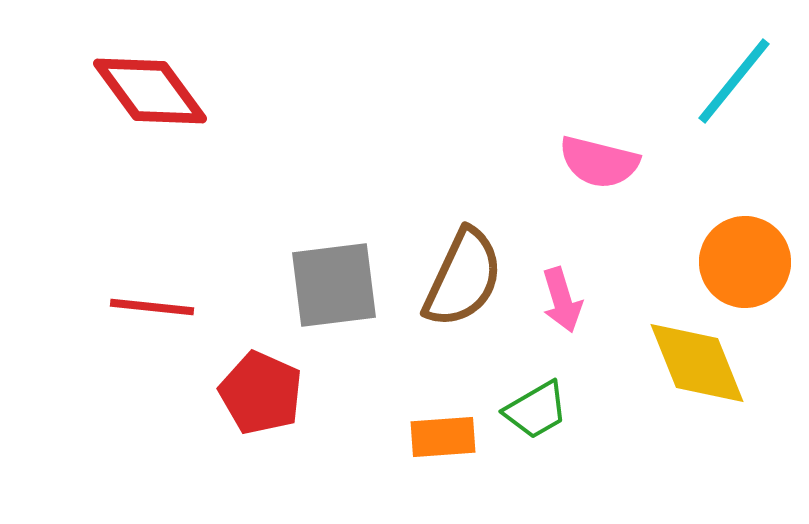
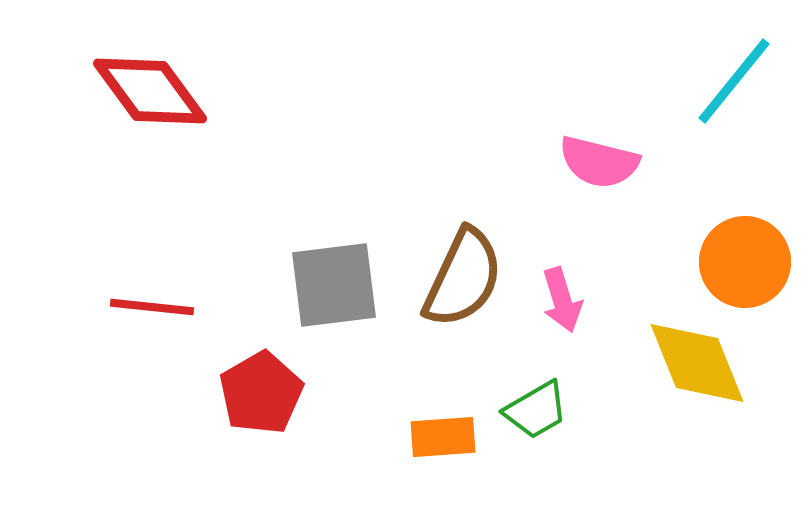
red pentagon: rotated 18 degrees clockwise
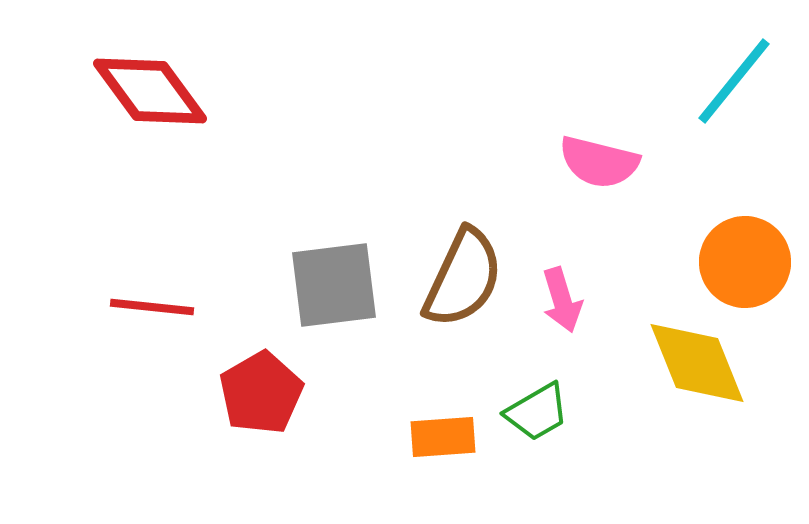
green trapezoid: moved 1 px right, 2 px down
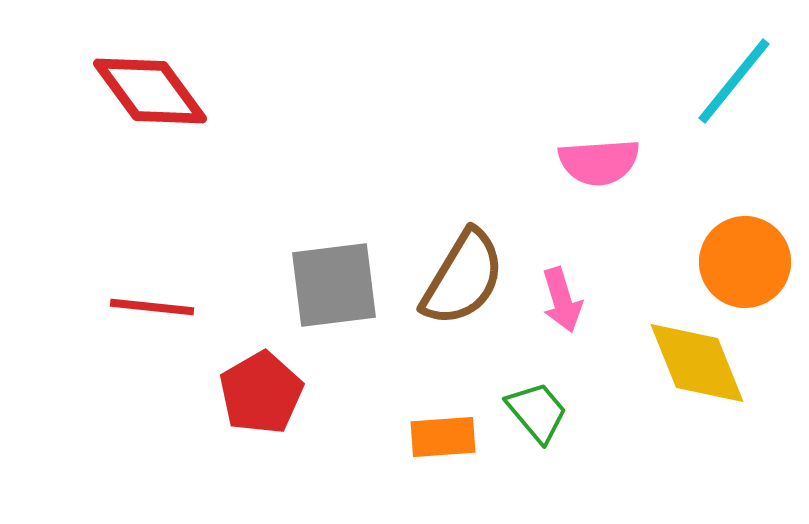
pink semicircle: rotated 18 degrees counterclockwise
brown semicircle: rotated 6 degrees clockwise
green trapezoid: rotated 100 degrees counterclockwise
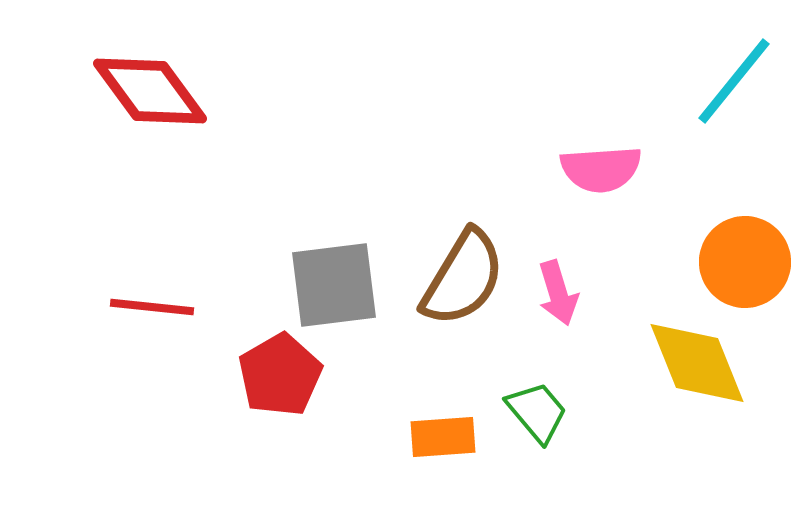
pink semicircle: moved 2 px right, 7 px down
pink arrow: moved 4 px left, 7 px up
red pentagon: moved 19 px right, 18 px up
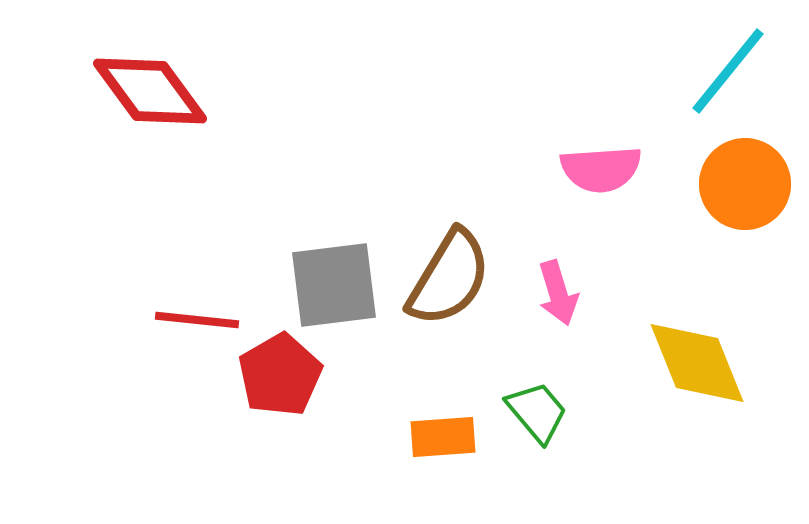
cyan line: moved 6 px left, 10 px up
orange circle: moved 78 px up
brown semicircle: moved 14 px left
red line: moved 45 px right, 13 px down
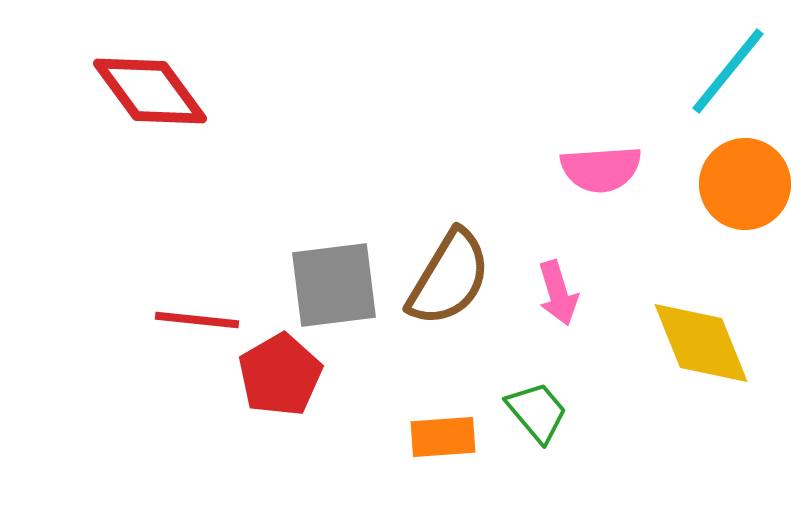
yellow diamond: moved 4 px right, 20 px up
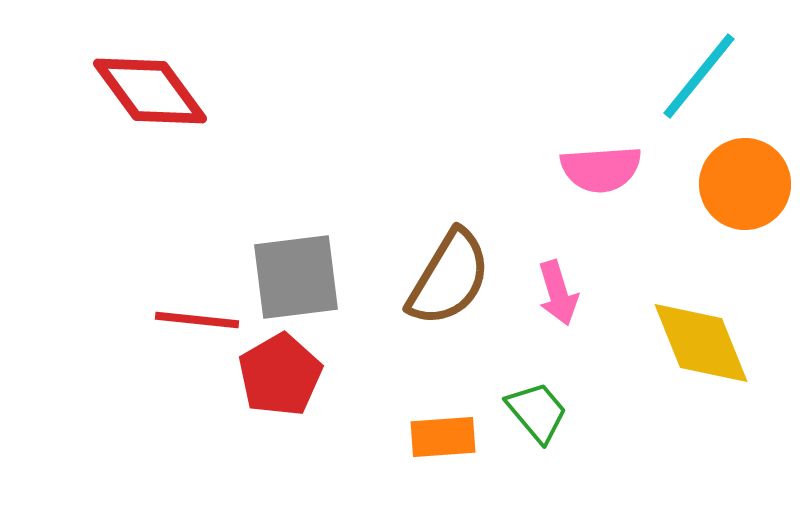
cyan line: moved 29 px left, 5 px down
gray square: moved 38 px left, 8 px up
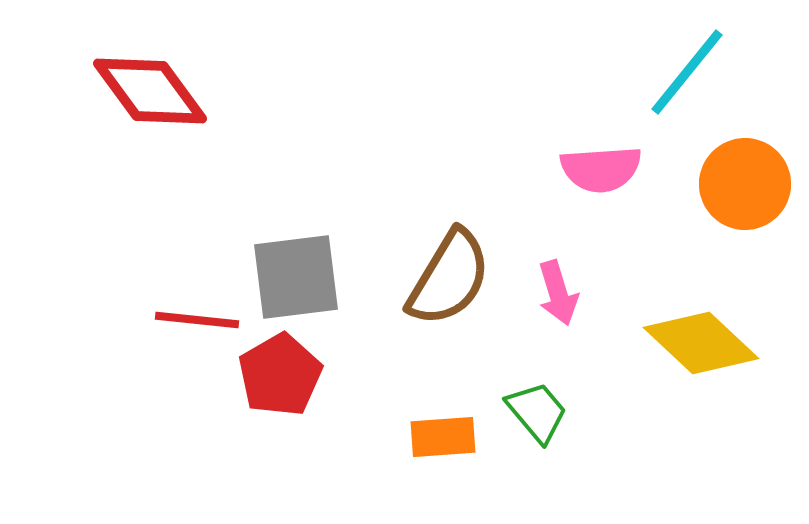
cyan line: moved 12 px left, 4 px up
yellow diamond: rotated 25 degrees counterclockwise
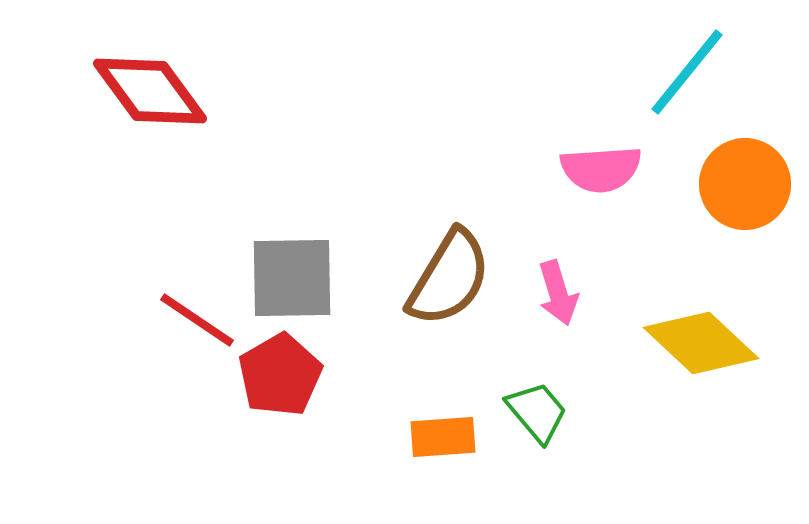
gray square: moved 4 px left, 1 px down; rotated 6 degrees clockwise
red line: rotated 28 degrees clockwise
